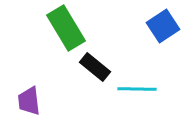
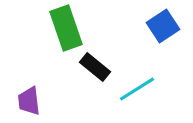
green rectangle: rotated 12 degrees clockwise
cyan line: rotated 33 degrees counterclockwise
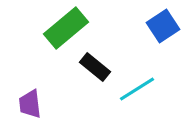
green rectangle: rotated 69 degrees clockwise
purple trapezoid: moved 1 px right, 3 px down
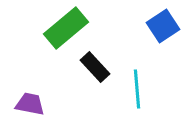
black rectangle: rotated 8 degrees clockwise
cyan line: rotated 63 degrees counterclockwise
purple trapezoid: rotated 108 degrees clockwise
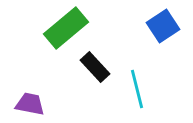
cyan line: rotated 9 degrees counterclockwise
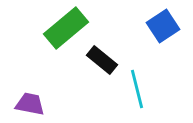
black rectangle: moved 7 px right, 7 px up; rotated 8 degrees counterclockwise
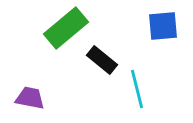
blue square: rotated 28 degrees clockwise
purple trapezoid: moved 6 px up
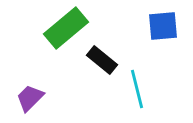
purple trapezoid: rotated 56 degrees counterclockwise
